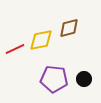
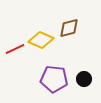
yellow diamond: rotated 35 degrees clockwise
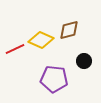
brown diamond: moved 2 px down
black circle: moved 18 px up
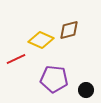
red line: moved 1 px right, 10 px down
black circle: moved 2 px right, 29 px down
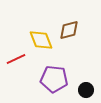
yellow diamond: rotated 45 degrees clockwise
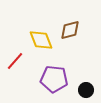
brown diamond: moved 1 px right
red line: moved 1 px left, 2 px down; rotated 24 degrees counterclockwise
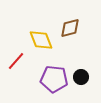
brown diamond: moved 2 px up
red line: moved 1 px right
black circle: moved 5 px left, 13 px up
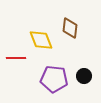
brown diamond: rotated 70 degrees counterclockwise
red line: moved 3 px up; rotated 48 degrees clockwise
black circle: moved 3 px right, 1 px up
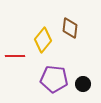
yellow diamond: moved 2 px right; rotated 60 degrees clockwise
red line: moved 1 px left, 2 px up
black circle: moved 1 px left, 8 px down
